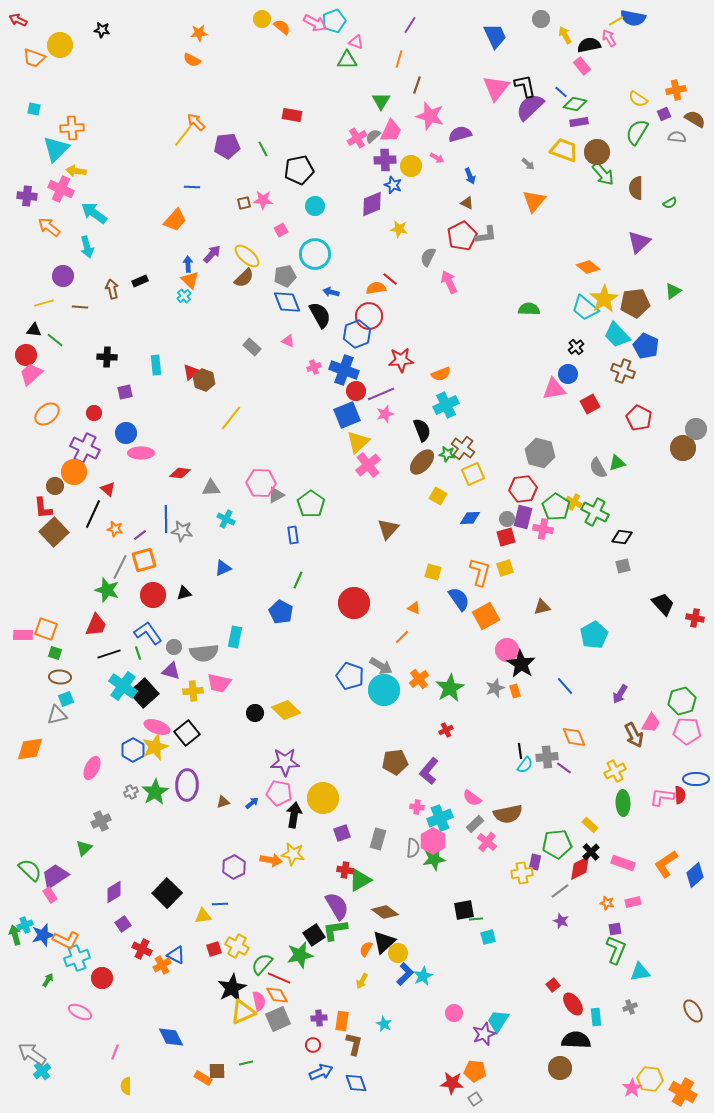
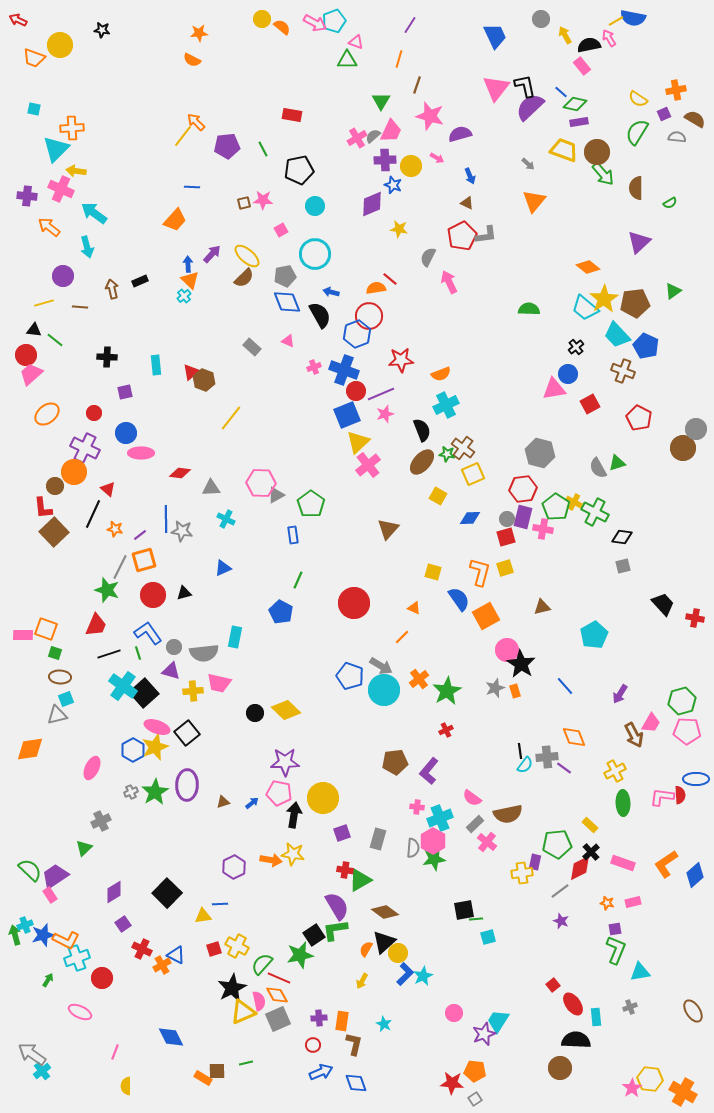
green star at (450, 688): moved 3 px left, 3 px down
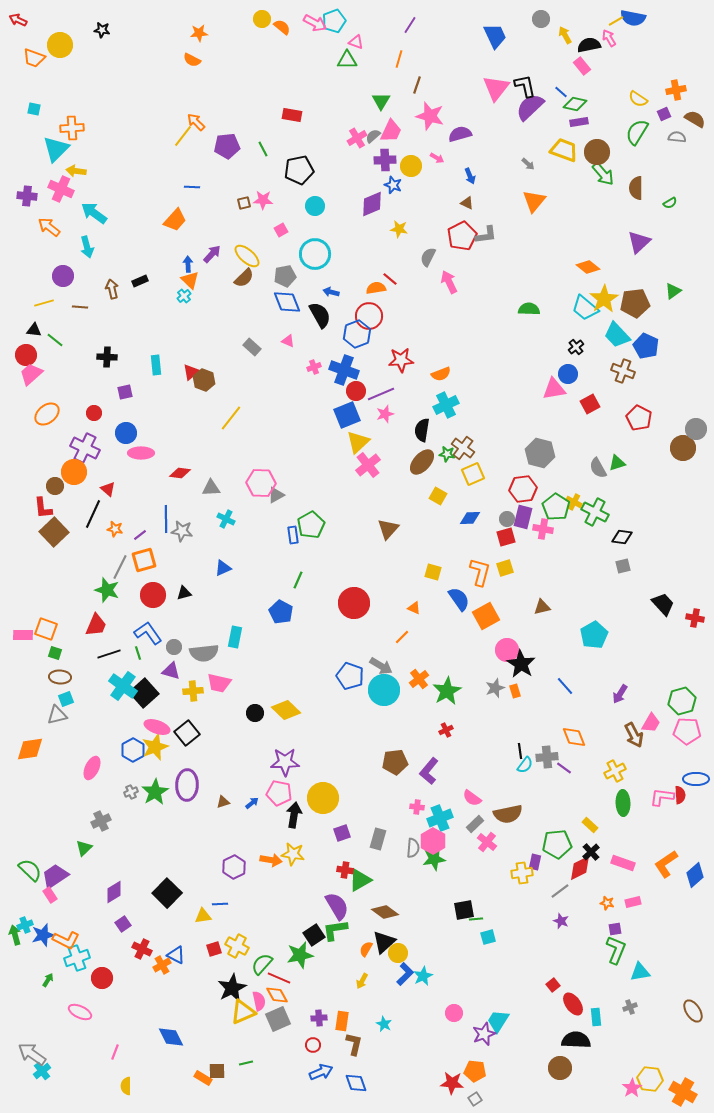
black semicircle at (422, 430): rotated 150 degrees counterclockwise
green pentagon at (311, 504): moved 21 px down; rotated 8 degrees clockwise
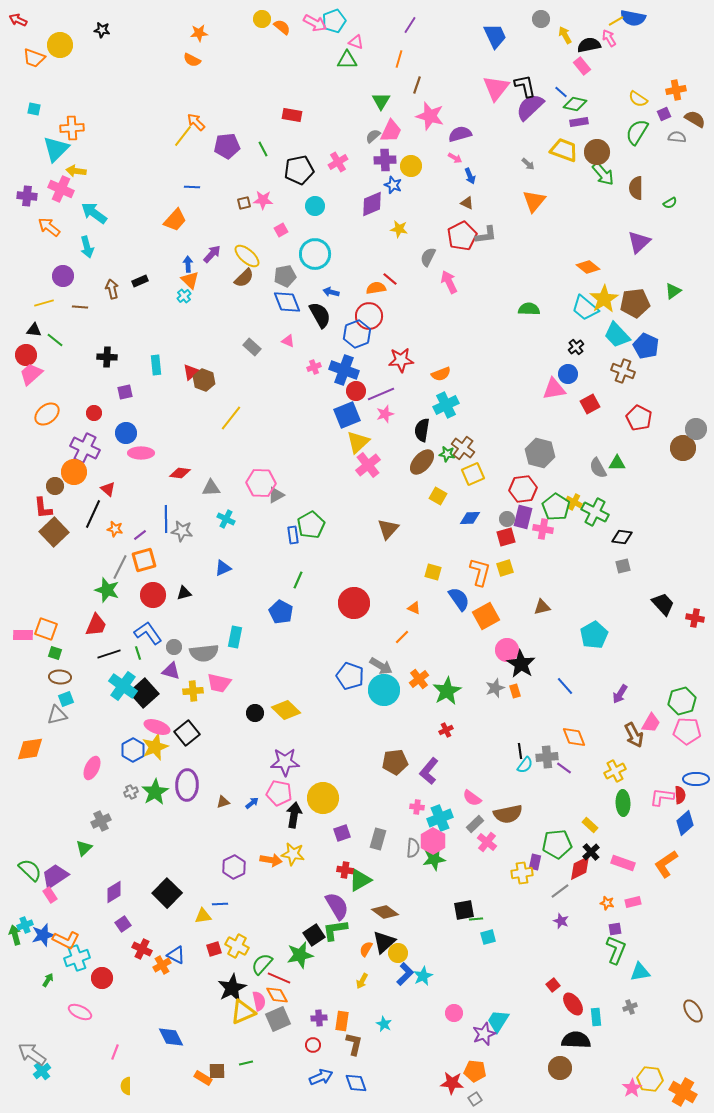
pink cross at (357, 138): moved 19 px left, 24 px down
pink arrow at (437, 158): moved 18 px right
green triangle at (617, 463): rotated 18 degrees clockwise
blue diamond at (695, 875): moved 10 px left, 52 px up
blue arrow at (321, 1072): moved 5 px down
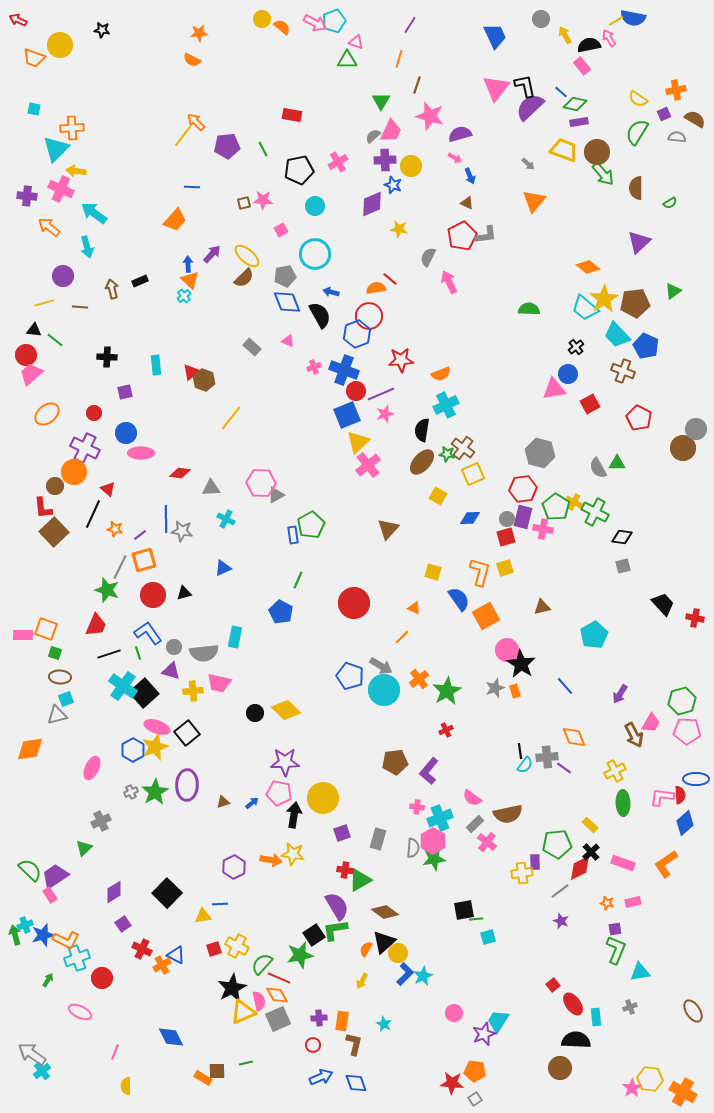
purple rectangle at (535, 862): rotated 14 degrees counterclockwise
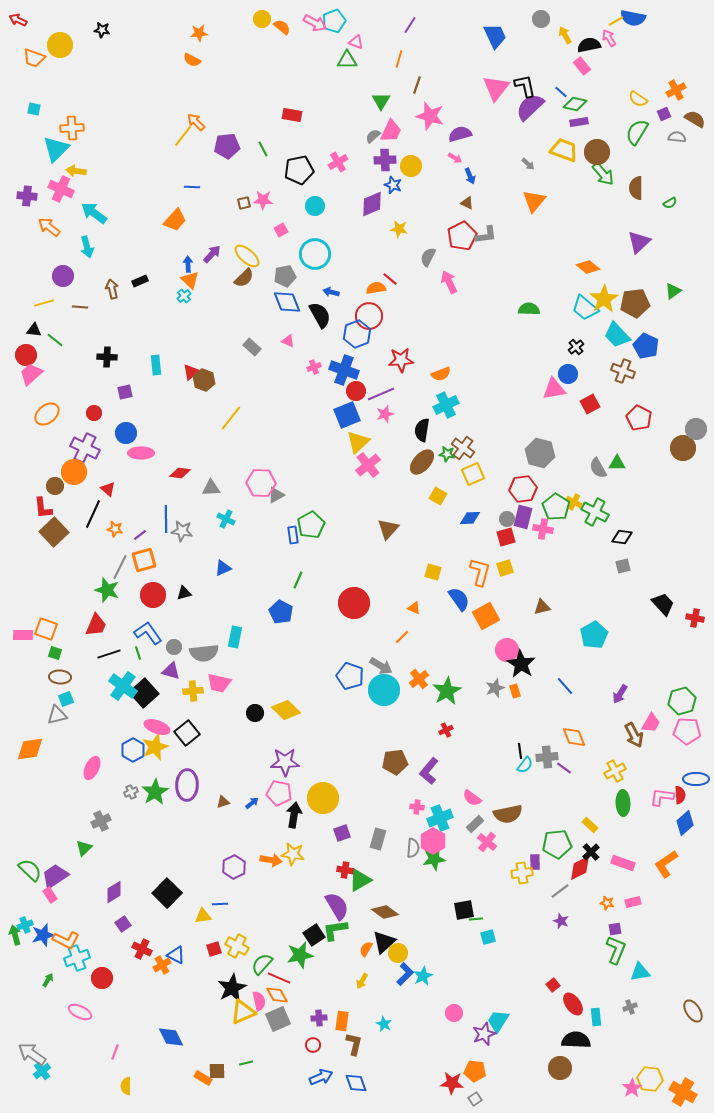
orange cross at (676, 90): rotated 18 degrees counterclockwise
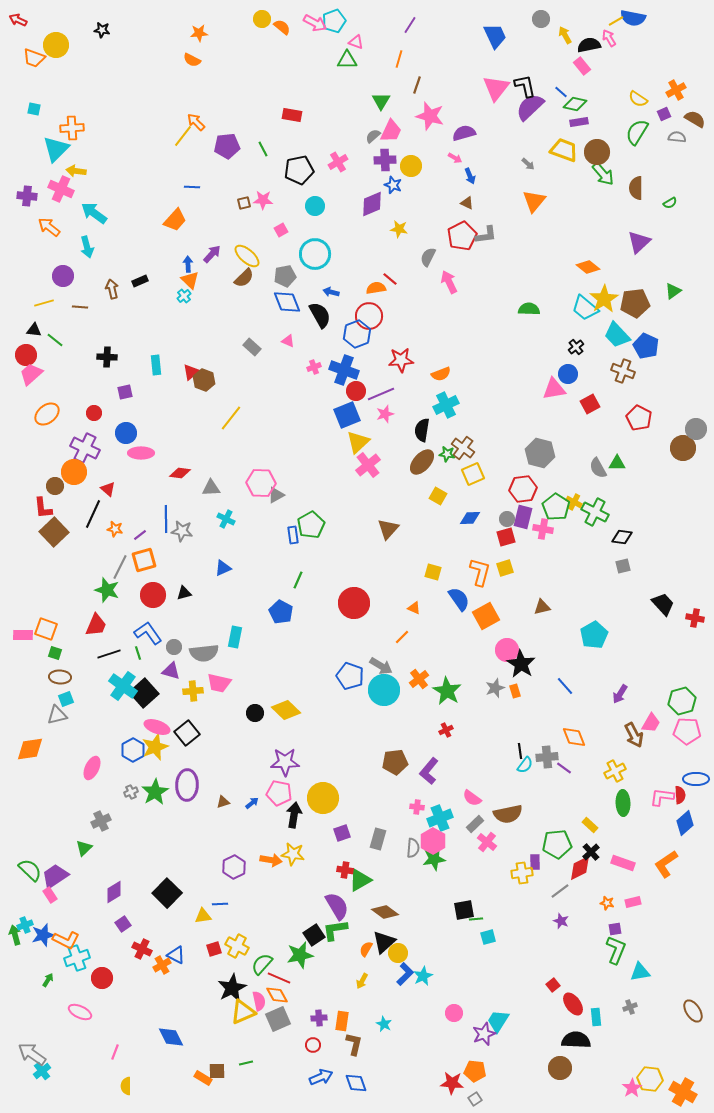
yellow circle at (60, 45): moved 4 px left
purple semicircle at (460, 134): moved 4 px right, 1 px up
green star at (447, 691): rotated 12 degrees counterclockwise
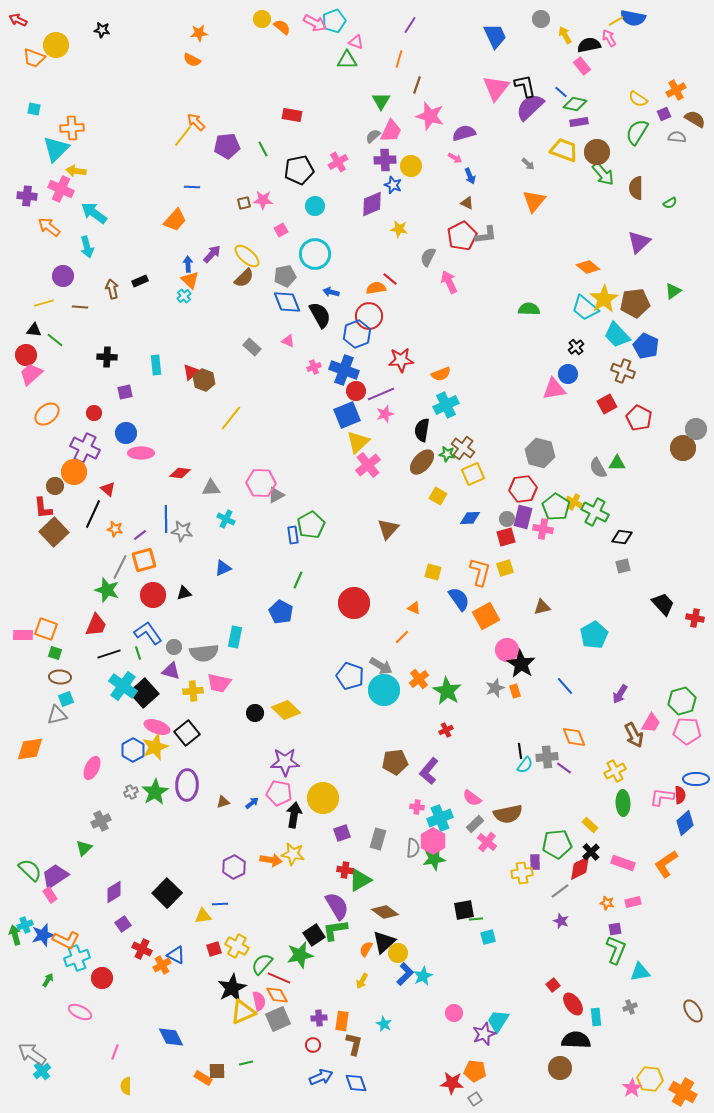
red square at (590, 404): moved 17 px right
